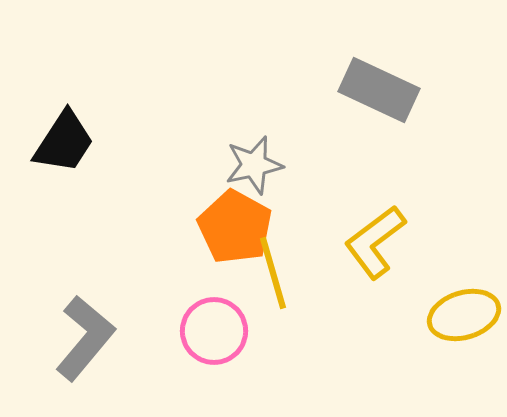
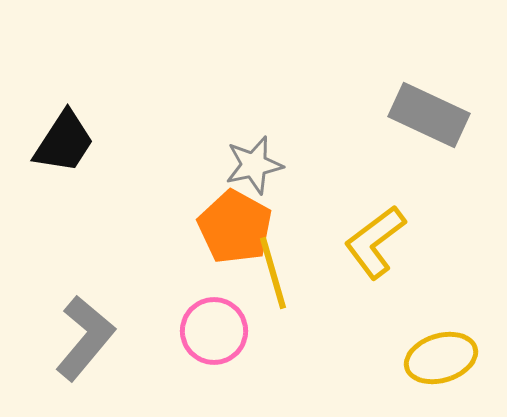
gray rectangle: moved 50 px right, 25 px down
yellow ellipse: moved 23 px left, 43 px down
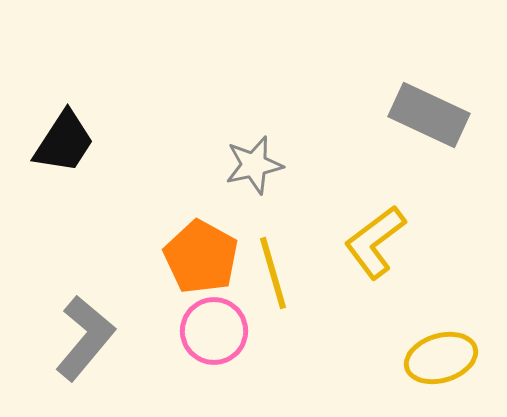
orange pentagon: moved 34 px left, 30 px down
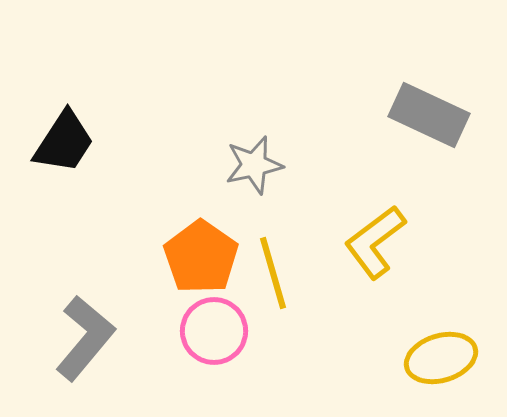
orange pentagon: rotated 6 degrees clockwise
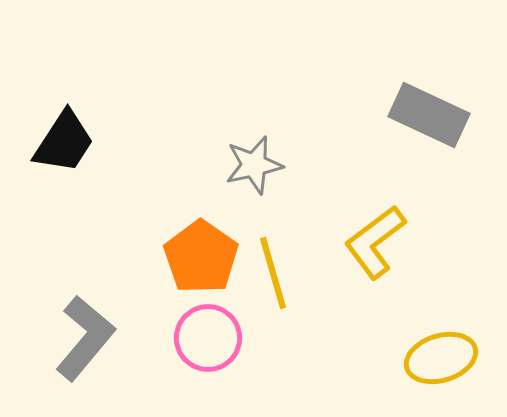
pink circle: moved 6 px left, 7 px down
